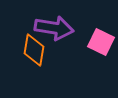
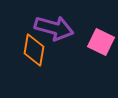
purple arrow: rotated 6 degrees clockwise
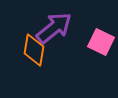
purple arrow: rotated 54 degrees counterclockwise
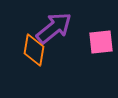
pink square: rotated 32 degrees counterclockwise
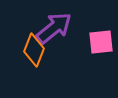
orange diamond: rotated 12 degrees clockwise
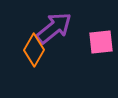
orange diamond: rotated 8 degrees clockwise
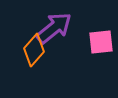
orange diamond: rotated 12 degrees clockwise
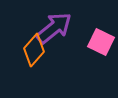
pink square: rotated 32 degrees clockwise
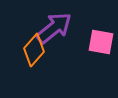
pink square: rotated 16 degrees counterclockwise
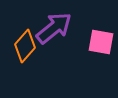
orange diamond: moved 9 px left, 4 px up
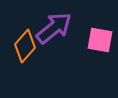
pink square: moved 1 px left, 2 px up
